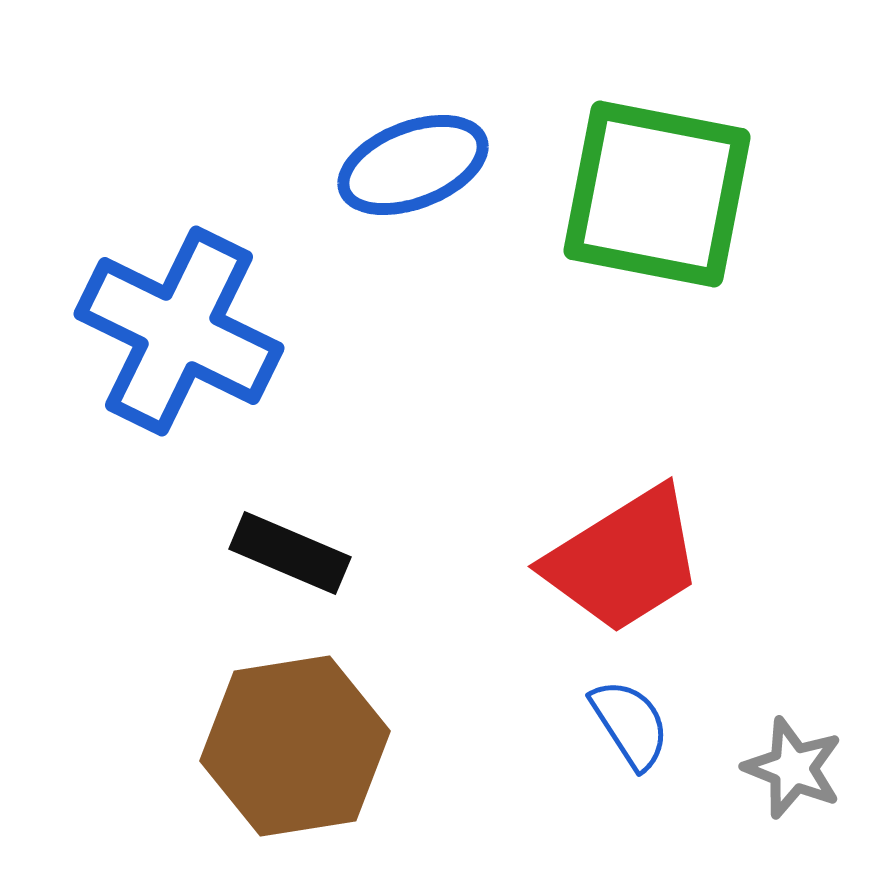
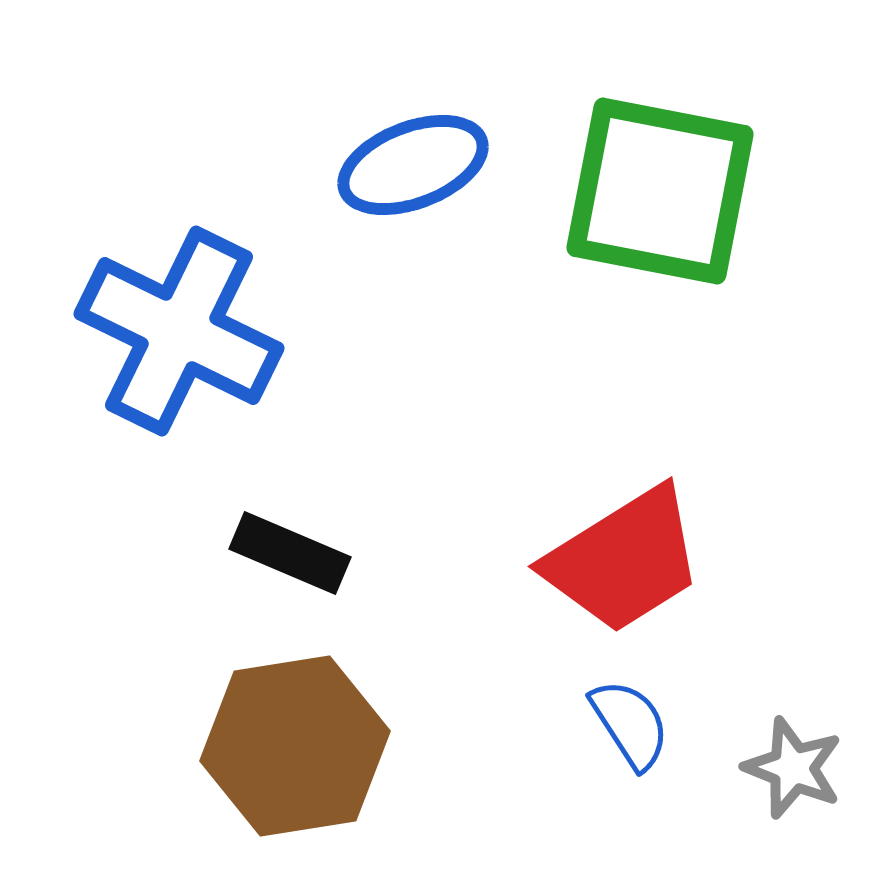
green square: moved 3 px right, 3 px up
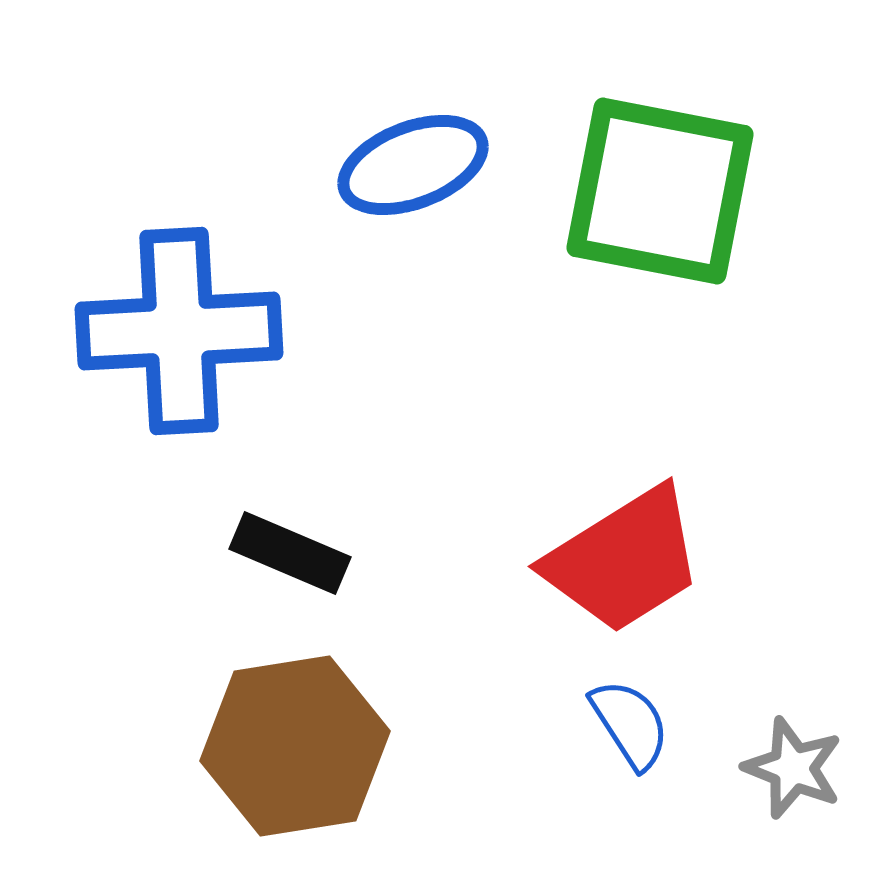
blue cross: rotated 29 degrees counterclockwise
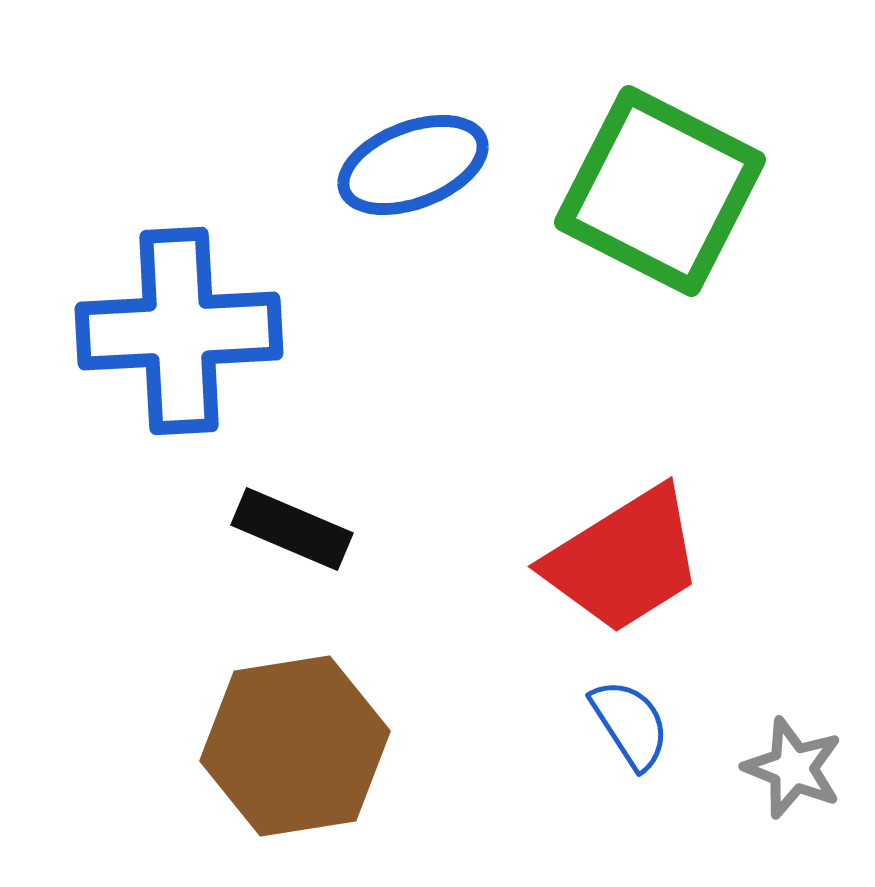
green square: rotated 16 degrees clockwise
black rectangle: moved 2 px right, 24 px up
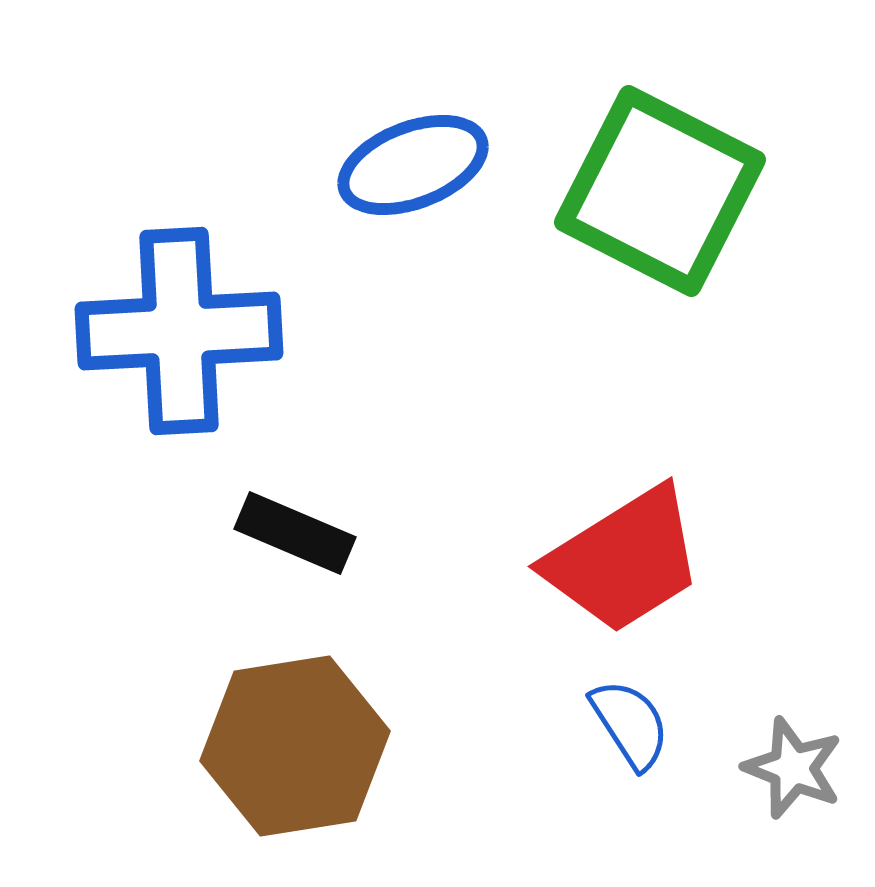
black rectangle: moved 3 px right, 4 px down
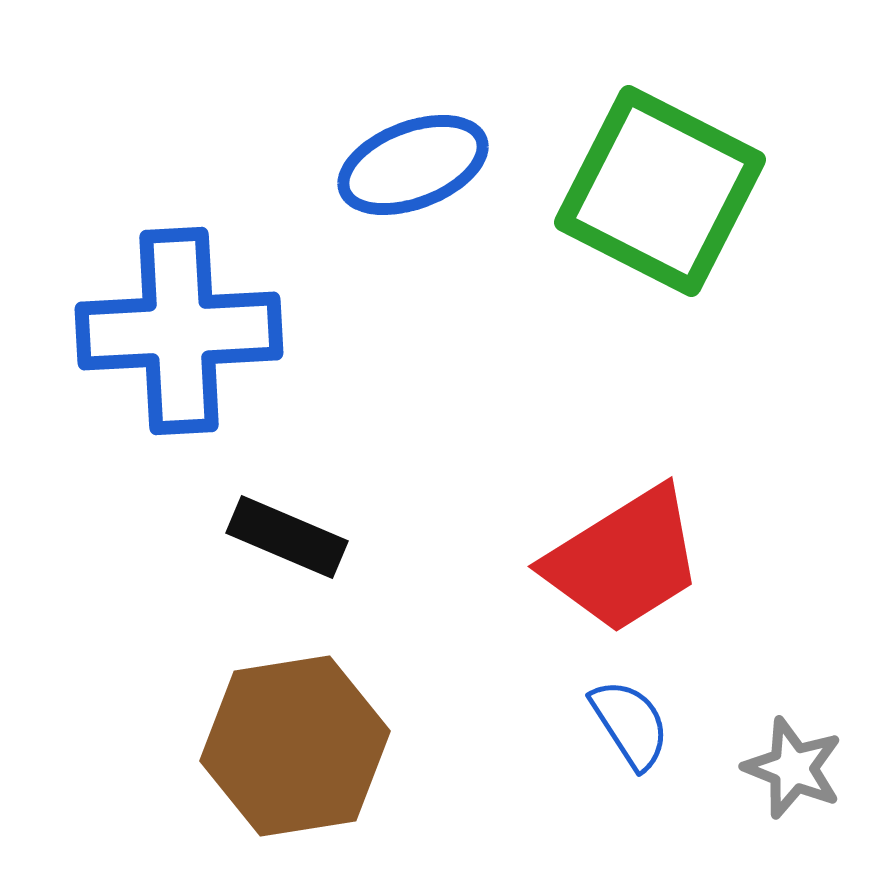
black rectangle: moved 8 px left, 4 px down
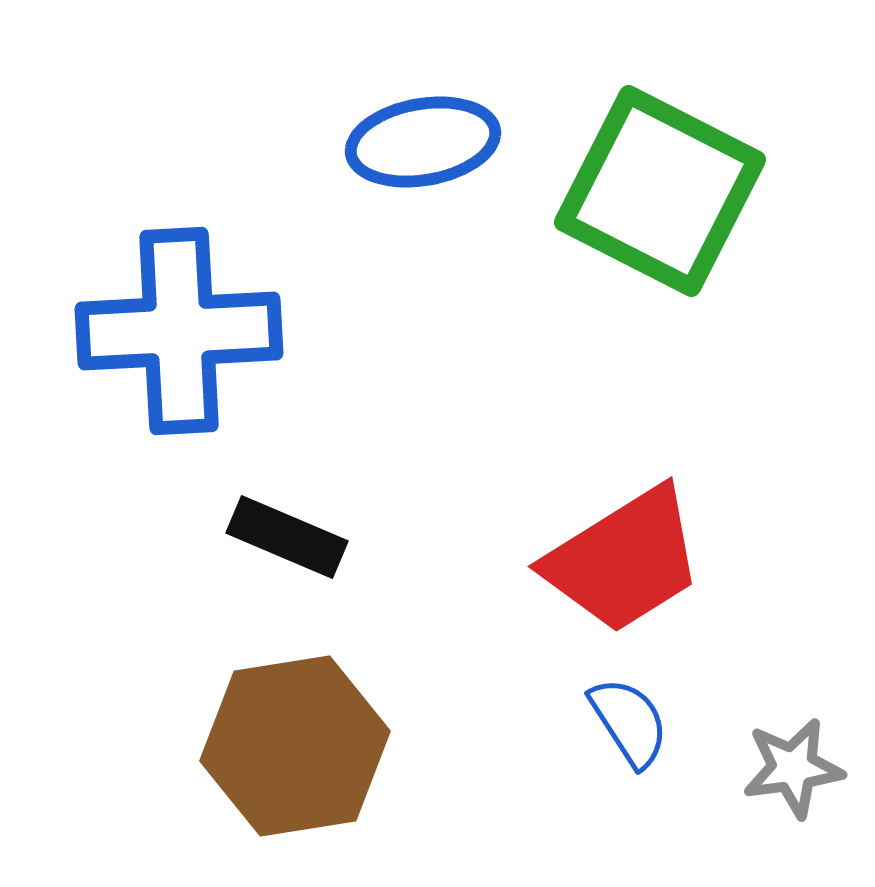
blue ellipse: moved 10 px right, 23 px up; rotated 11 degrees clockwise
blue semicircle: moved 1 px left, 2 px up
gray star: rotated 30 degrees counterclockwise
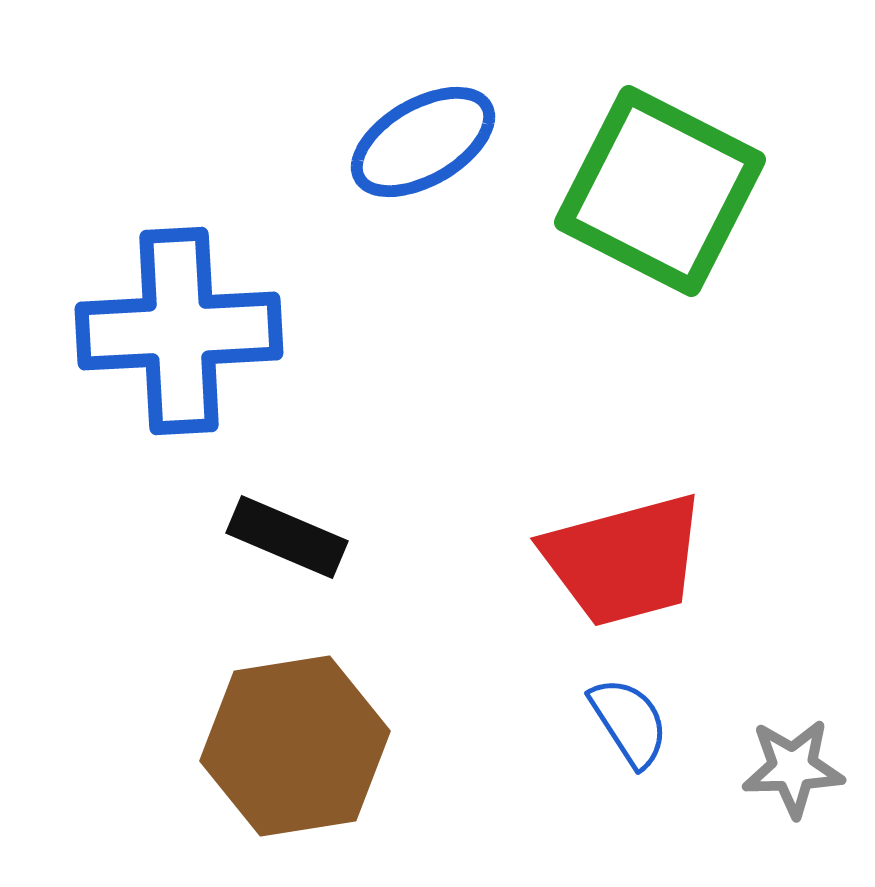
blue ellipse: rotated 20 degrees counterclockwise
red trapezoid: rotated 17 degrees clockwise
gray star: rotated 6 degrees clockwise
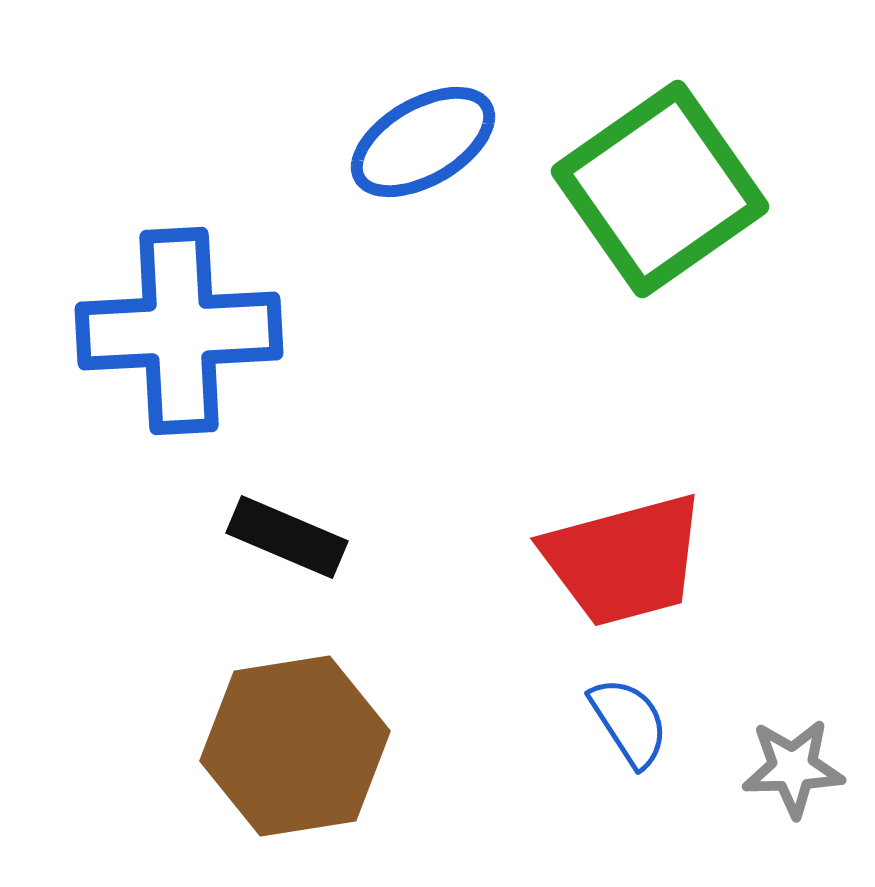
green square: moved 2 px up; rotated 28 degrees clockwise
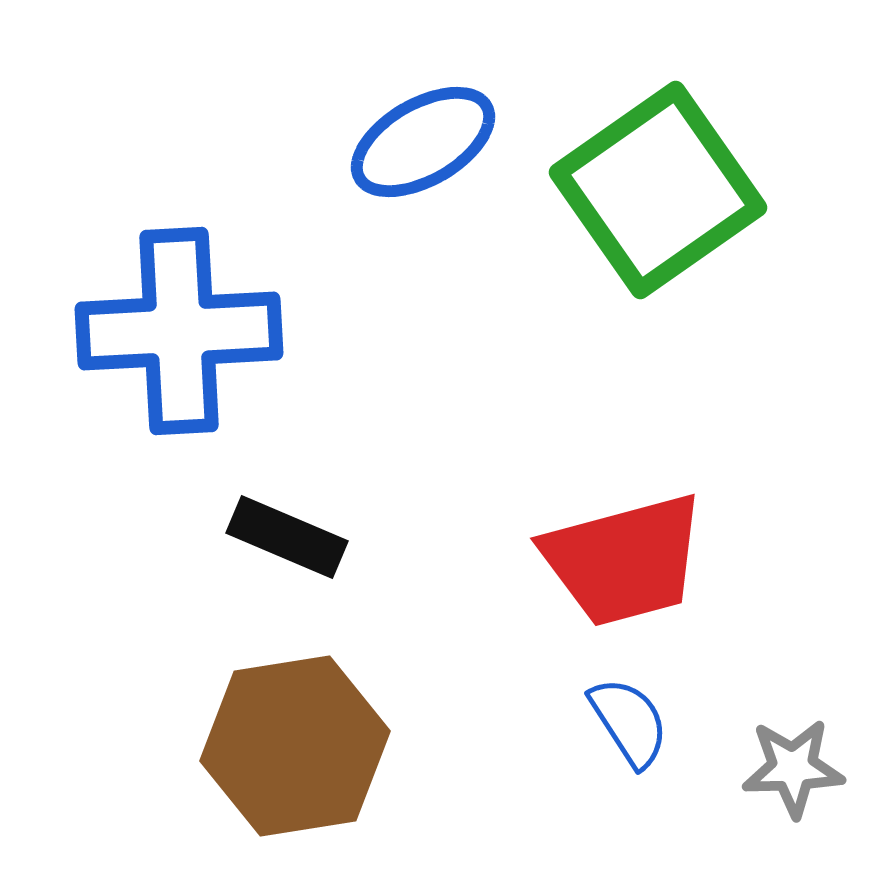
green square: moved 2 px left, 1 px down
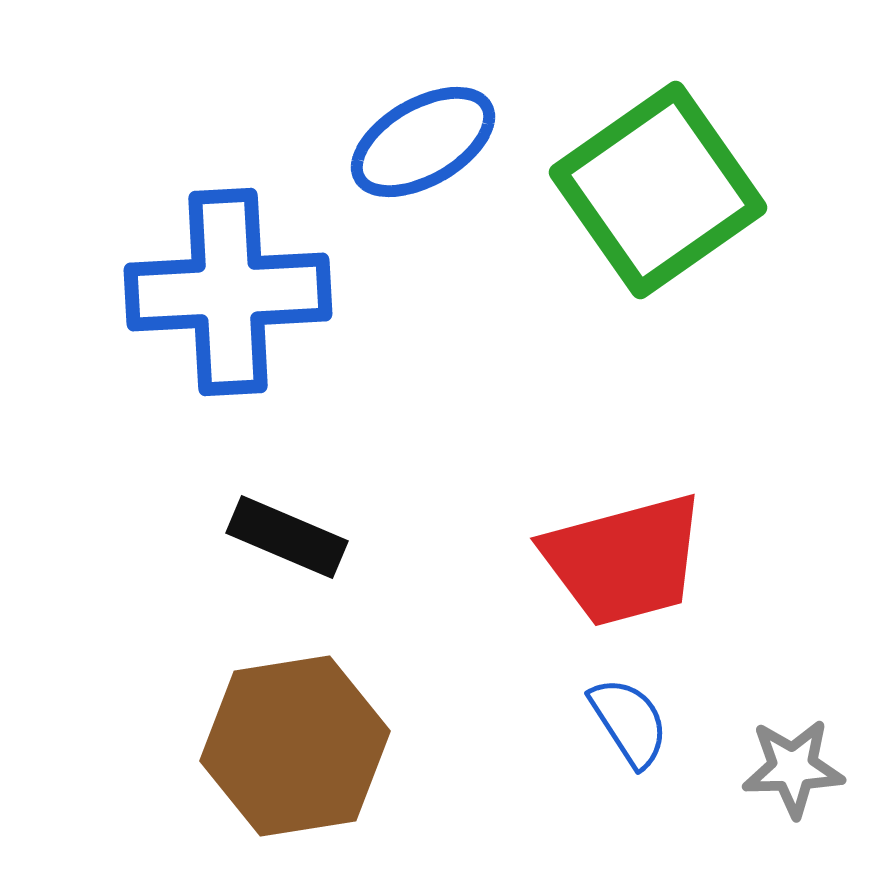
blue cross: moved 49 px right, 39 px up
